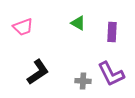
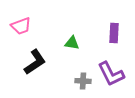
green triangle: moved 6 px left, 20 px down; rotated 21 degrees counterclockwise
pink trapezoid: moved 2 px left, 1 px up
purple rectangle: moved 2 px right, 1 px down
black L-shape: moved 3 px left, 10 px up
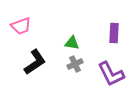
gray cross: moved 8 px left, 17 px up; rotated 28 degrees counterclockwise
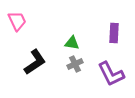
pink trapezoid: moved 4 px left, 5 px up; rotated 95 degrees counterclockwise
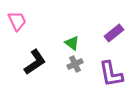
purple rectangle: rotated 48 degrees clockwise
green triangle: rotated 28 degrees clockwise
purple L-shape: rotated 16 degrees clockwise
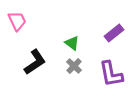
gray cross: moved 1 px left, 2 px down; rotated 21 degrees counterclockwise
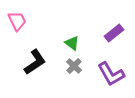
purple L-shape: rotated 20 degrees counterclockwise
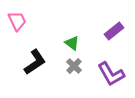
purple rectangle: moved 2 px up
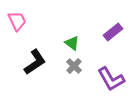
purple rectangle: moved 1 px left, 1 px down
purple L-shape: moved 5 px down
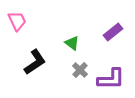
gray cross: moved 6 px right, 4 px down
purple L-shape: rotated 60 degrees counterclockwise
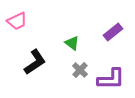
pink trapezoid: rotated 90 degrees clockwise
